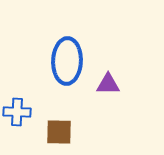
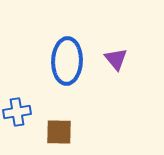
purple triangle: moved 8 px right, 25 px up; rotated 50 degrees clockwise
blue cross: rotated 12 degrees counterclockwise
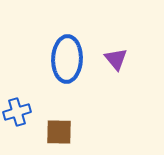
blue ellipse: moved 2 px up
blue cross: rotated 8 degrees counterclockwise
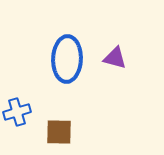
purple triangle: moved 1 px left, 1 px up; rotated 35 degrees counterclockwise
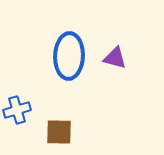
blue ellipse: moved 2 px right, 3 px up
blue cross: moved 2 px up
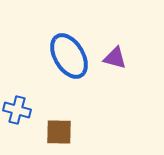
blue ellipse: rotated 33 degrees counterclockwise
blue cross: rotated 32 degrees clockwise
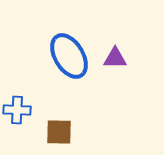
purple triangle: rotated 15 degrees counterclockwise
blue cross: rotated 12 degrees counterclockwise
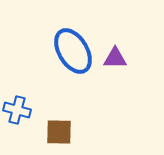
blue ellipse: moved 4 px right, 5 px up
blue cross: rotated 12 degrees clockwise
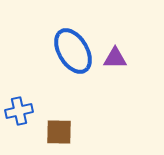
blue cross: moved 2 px right, 1 px down; rotated 28 degrees counterclockwise
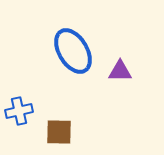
purple triangle: moved 5 px right, 13 px down
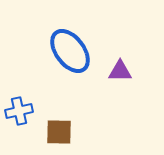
blue ellipse: moved 3 px left; rotated 6 degrees counterclockwise
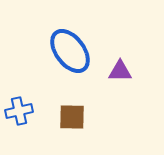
brown square: moved 13 px right, 15 px up
